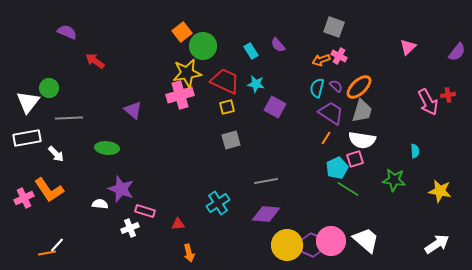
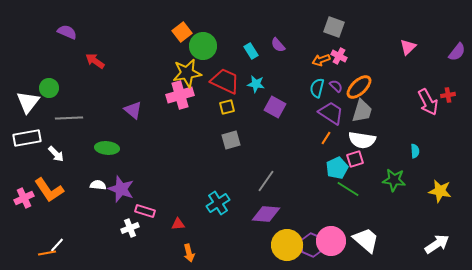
gray line at (266, 181): rotated 45 degrees counterclockwise
white semicircle at (100, 204): moved 2 px left, 19 px up
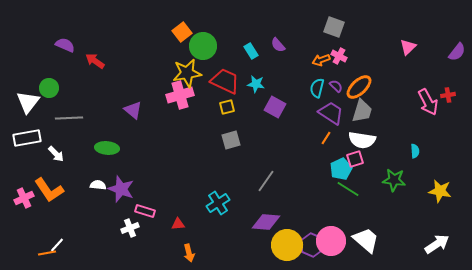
purple semicircle at (67, 32): moved 2 px left, 13 px down
cyan pentagon at (337, 168): moved 4 px right, 1 px down
purple diamond at (266, 214): moved 8 px down
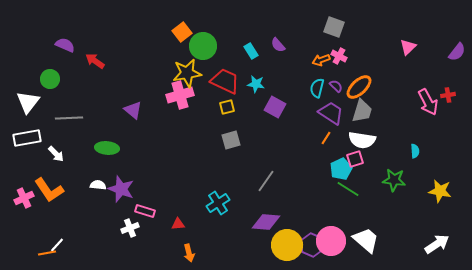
green circle at (49, 88): moved 1 px right, 9 px up
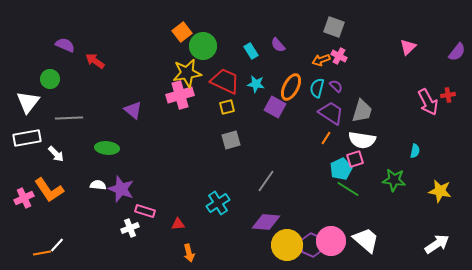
orange ellipse at (359, 87): moved 68 px left; rotated 20 degrees counterclockwise
cyan semicircle at (415, 151): rotated 16 degrees clockwise
orange line at (47, 253): moved 5 px left
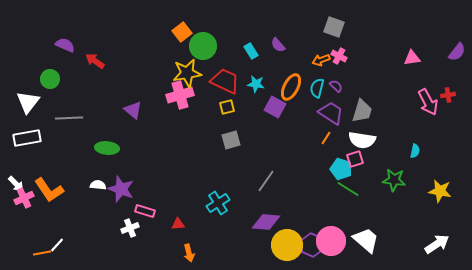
pink triangle at (408, 47): moved 4 px right, 11 px down; rotated 36 degrees clockwise
white arrow at (56, 154): moved 40 px left, 30 px down
cyan pentagon at (341, 169): rotated 30 degrees counterclockwise
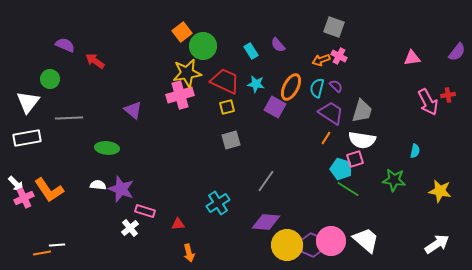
white cross at (130, 228): rotated 18 degrees counterclockwise
white line at (57, 245): rotated 42 degrees clockwise
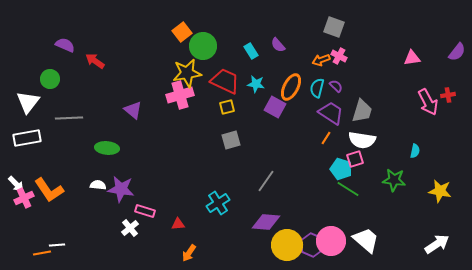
purple star at (121, 189): rotated 12 degrees counterclockwise
orange arrow at (189, 253): rotated 48 degrees clockwise
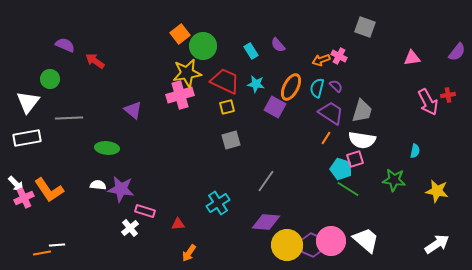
gray square at (334, 27): moved 31 px right
orange square at (182, 32): moved 2 px left, 2 px down
yellow star at (440, 191): moved 3 px left
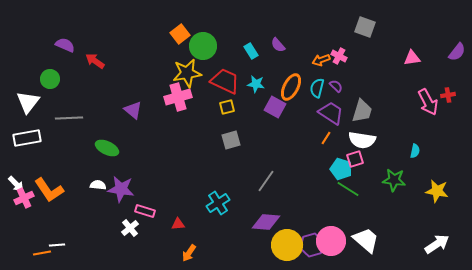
pink cross at (180, 95): moved 2 px left, 2 px down
green ellipse at (107, 148): rotated 20 degrees clockwise
purple hexagon at (312, 245): rotated 20 degrees clockwise
